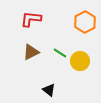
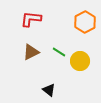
green line: moved 1 px left, 1 px up
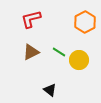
red L-shape: rotated 20 degrees counterclockwise
yellow circle: moved 1 px left, 1 px up
black triangle: moved 1 px right
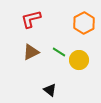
orange hexagon: moved 1 px left, 1 px down
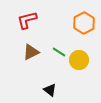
red L-shape: moved 4 px left, 1 px down
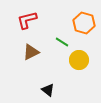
orange hexagon: rotated 15 degrees counterclockwise
green line: moved 3 px right, 10 px up
black triangle: moved 2 px left
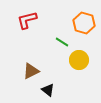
brown triangle: moved 19 px down
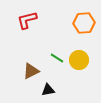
orange hexagon: rotated 20 degrees counterclockwise
green line: moved 5 px left, 16 px down
black triangle: rotated 48 degrees counterclockwise
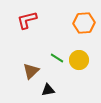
brown triangle: rotated 18 degrees counterclockwise
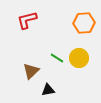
yellow circle: moved 2 px up
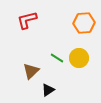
black triangle: rotated 24 degrees counterclockwise
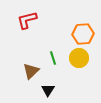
orange hexagon: moved 1 px left, 11 px down
green line: moved 4 px left; rotated 40 degrees clockwise
black triangle: rotated 24 degrees counterclockwise
